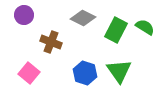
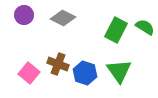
gray diamond: moved 20 px left
brown cross: moved 7 px right, 22 px down
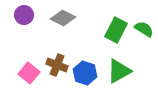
green semicircle: moved 1 px left, 2 px down
brown cross: moved 1 px left, 1 px down
green triangle: rotated 36 degrees clockwise
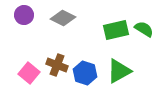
green rectangle: rotated 50 degrees clockwise
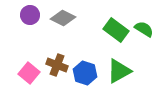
purple circle: moved 6 px right
green rectangle: rotated 50 degrees clockwise
